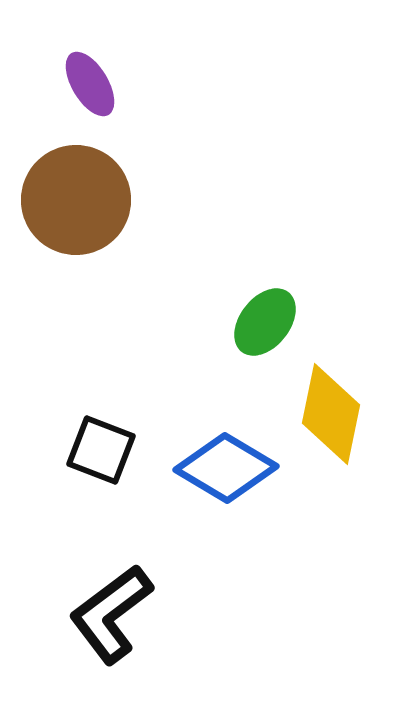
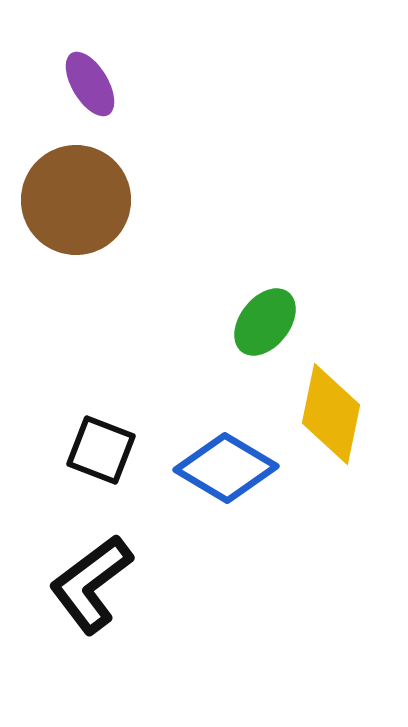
black L-shape: moved 20 px left, 30 px up
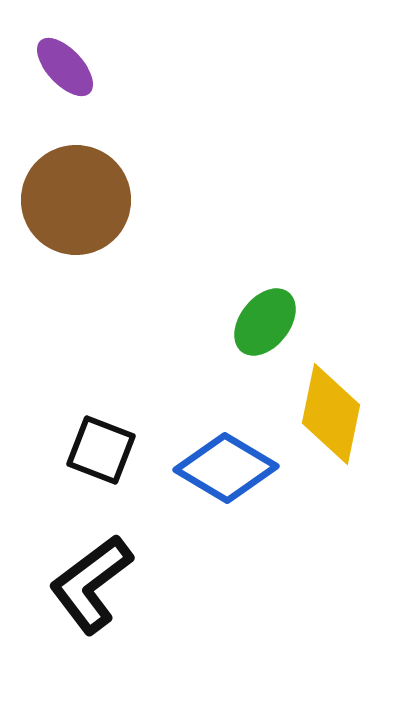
purple ellipse: moved 25 px left, 17 px up; rotated 12 degrees counterclockwise
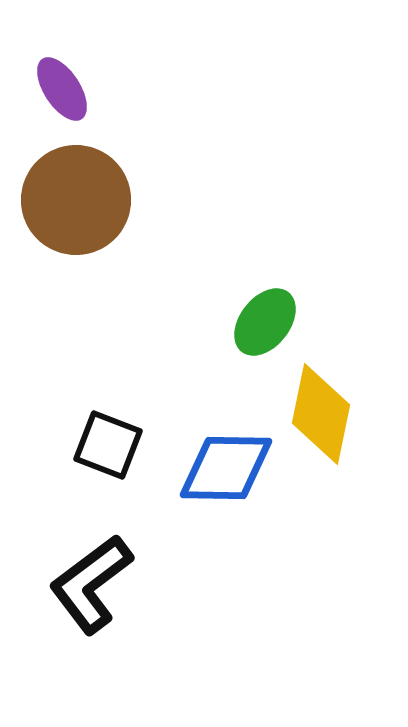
purple ellipse: moved 3 px left, 22 px down; rotated 10 degrees clockwise
yellow diamond: moved 10 px left
black square: moved 7 px right, 5 px up
blue diamond: rotated 30 degrees counterclockwise
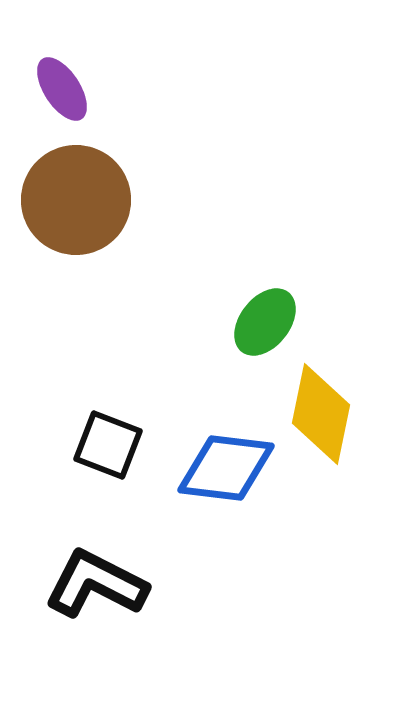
blue diamond: rotated 6 degrees clockwise
black L-shape: moved 5 px right; rotated 64 degrees clockwise
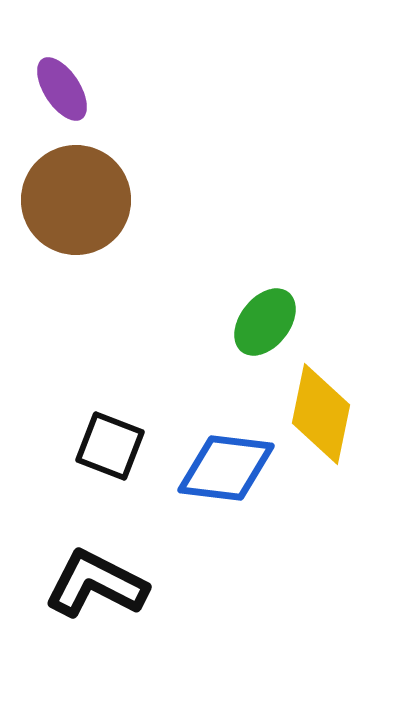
black square: moved 2 px right, 1 px down
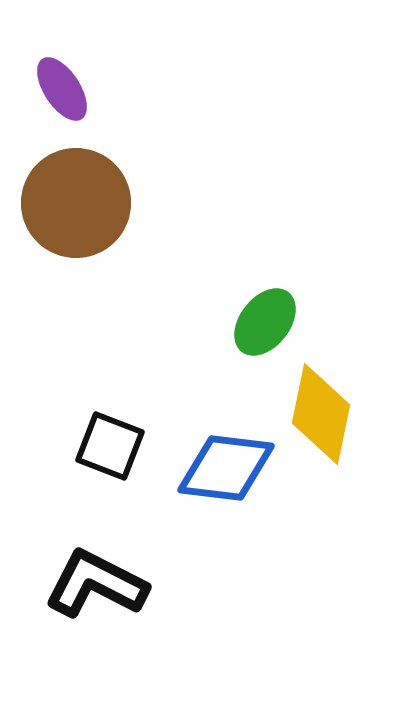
brown circle: moved 3 px down
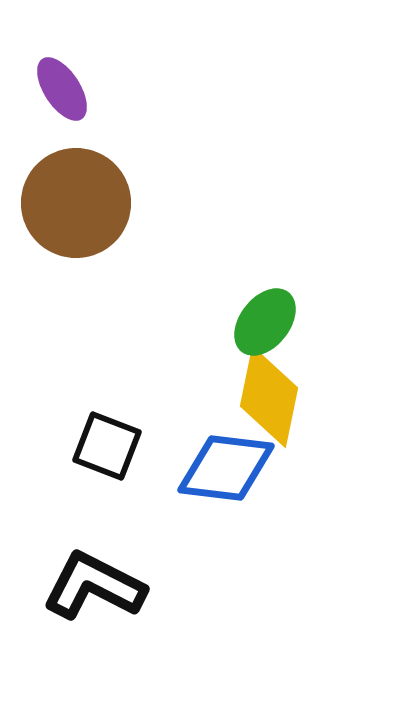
yellow diamond: moved 52 px left, 17 px up
black square: moved 3 px left
black L-shape: moved 2 px left, 2 px down
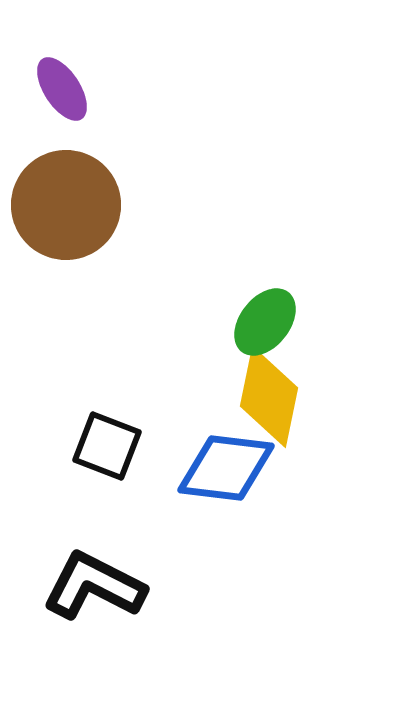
brown circle: moved 10 px left, 2 px down
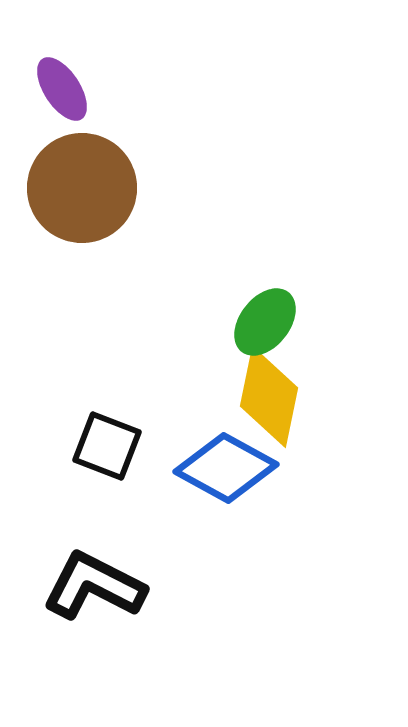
brown circle: moved 16 px right, 17 px up
blue diamond: rotated 22 degrees clockwise
